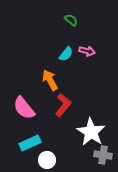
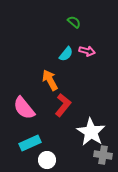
green semicircle: moved 3 px right, 2 px down
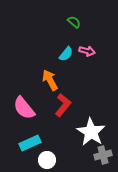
gray cross: rotated 24 degrees counterclockwise
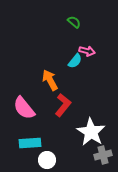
cyan semicircle: moved 9 px right, 7 px down
cyan rectangle: rotated 20 degrees clockwise
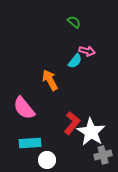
red L-shape: moved 9 px right, 18 px down
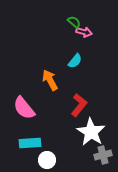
pink arrow: moved 3 px left, 19 px up
red L-shape: moved 7 px right, 18 px up
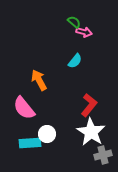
orange arrow: moved 11 px left
red L-shape: moved 10 px right
white circle: moved 26 px up
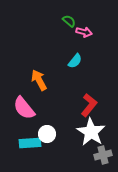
green semicircle: moved 5 px left, 1 px up
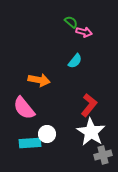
green semicircle: moved 2 px right, 1 px down
orange arrow: rotated 130 degrees clockwise
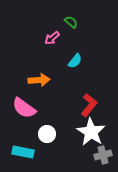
pink arrow: moved 32 px left, 6 px down; rotated 126 degrees clockwise
orange arrow: rotated 15 degrees counterclockwise
pink semicircle: rotated 15 degrees counterclockwise
cyan rectangle: moved 7 px left, 9 px down; rotated 15 degrees clockwise
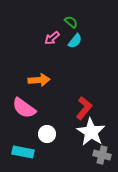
cyan semicircle: moved 20 px up
red L-shape: moved 5 px left, 3 px down
gray cross: moved 1 px left; rotated 30 degrees clockwise
